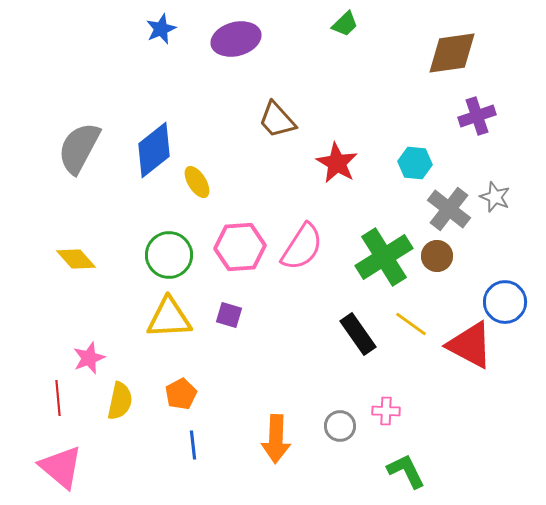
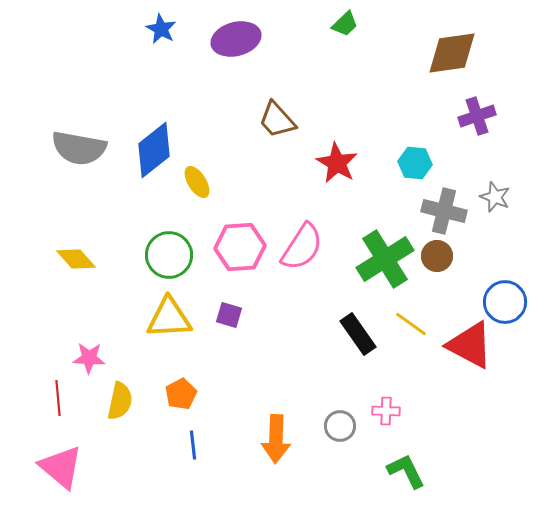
blue star: rotated 20 degrees counterclockwise
gray semicircle: rotated 108 degrees counterclockwise
gray cross: moved 5 px left, 2 px down; rotated 24 degrees counterclockwise
green cross: moved 1 px right, 2 px down
pink star: rotated 24 degrees clockwise
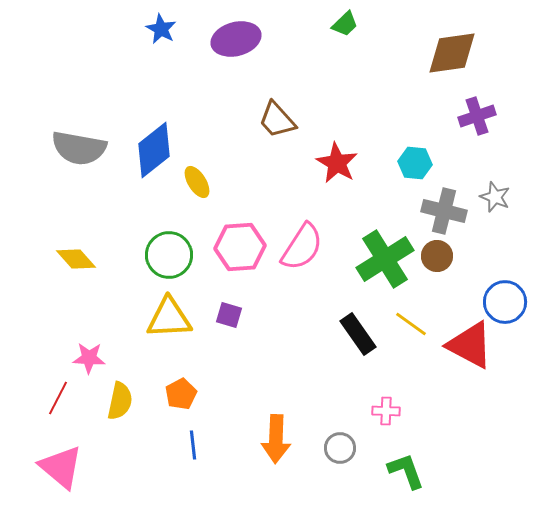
red line: rotated 32 degrees clockwise
gray circle: moved 22 px down
green L-shape: rotated 6 degrees clockwise
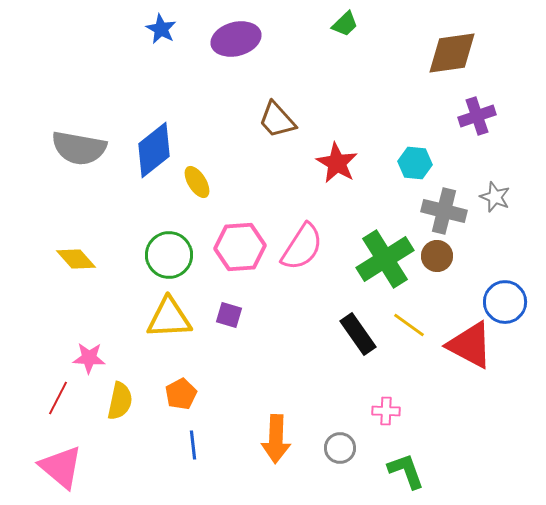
yellow line: moved 2 px left, 1 px down
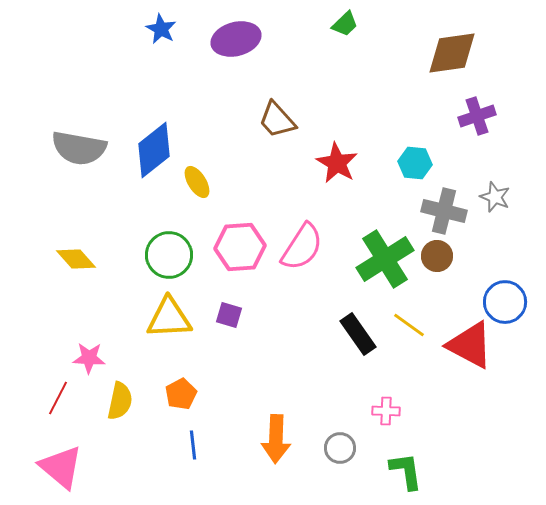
green L-shape: rotated 12 degrees clockwise
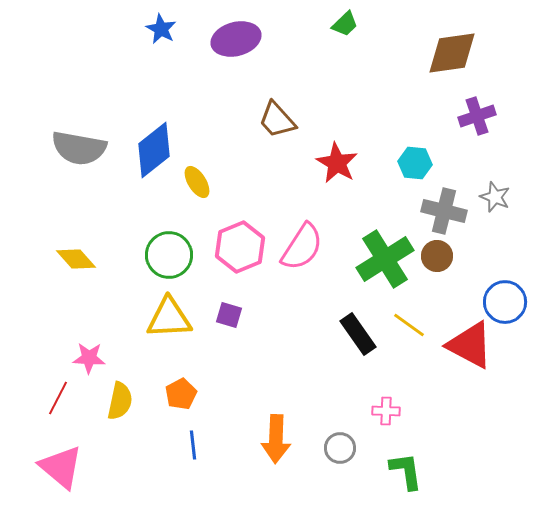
pink hexagon: rotated 18 degrees counterclockwise
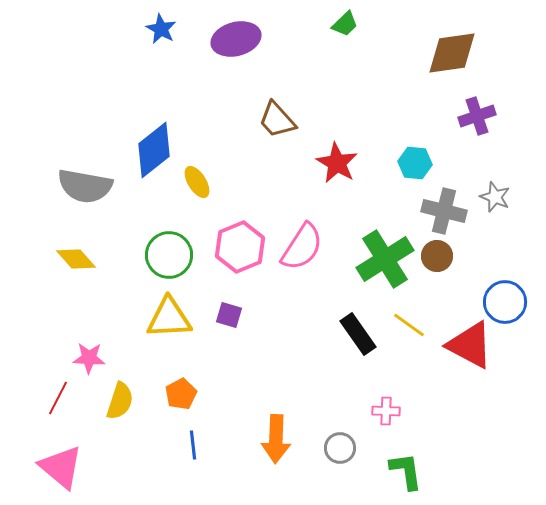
gray semicircle: moved 6 px right, 38 px down
yellow semicircle: rotated 6 degrees clockwise
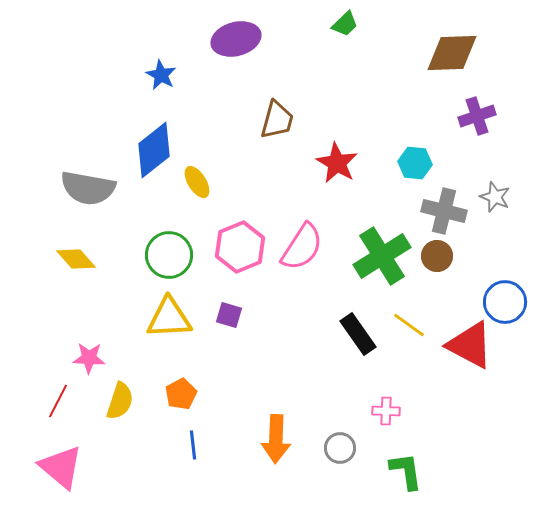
blue star: moved 46 px down
brown diamond: rotated 6 degrees clockwise
brown trapezoid: rotated 123 degrees counterclockwise
gray semicircle: moved 3 px right, 2 px down
green cross: moved 3 px left, 3 px up
red line: moved 3 px down
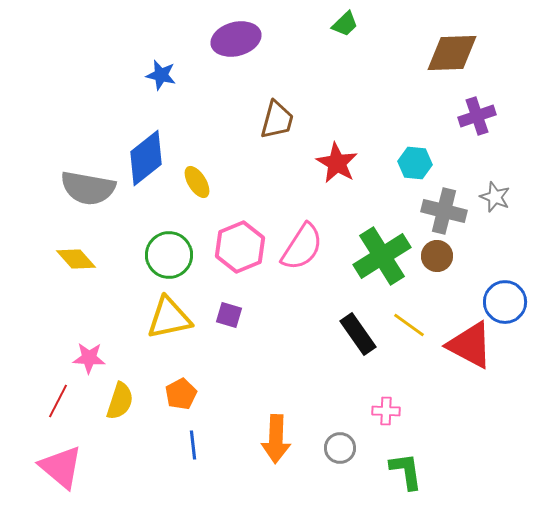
blue star: rotated 16 degrees counterclockwise
blue diamond: moved 8 px left, 8 px down
yellow triangle: rotated 9 degrees counterclockwise
